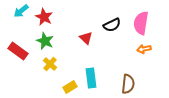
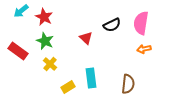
yellow rectangle: moved 2 px left
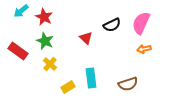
pink semicircle: rotated 15 degrees clockwise
brown semicircle: rotated 66 degrees clockwise
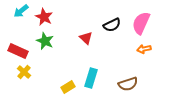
red rectangle: rotated 12 degrees counterclockwise
yellow cross: moved 26 px left, 8 px down
cyan rectangle: rotated 24 degrees clockwise
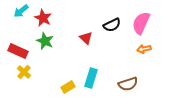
red star: moved 1 px left, 1 px down
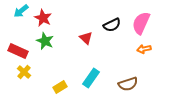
cyan rectangle: rotated 18 degrees clockwise
yellow rectangle: moved 8 px left
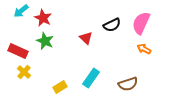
orange arrow: rotated 40 degrees clockwise
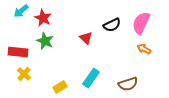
red rectangle: moved 1 px down; rotated 18 degrees counterclockwise
yellow cross: moved 2 px down
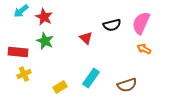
red star: moved 1 px right, 1 px up
black semicircle: rotated 12 degrees clockwise
yellow cross: rotated 24 degrees clockwise
brown semicircle: moved 1 px left, 1 px down
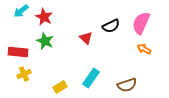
black semicircle: moved 1 px left, 1 px down; rotated 12 degrees counterclockwise
